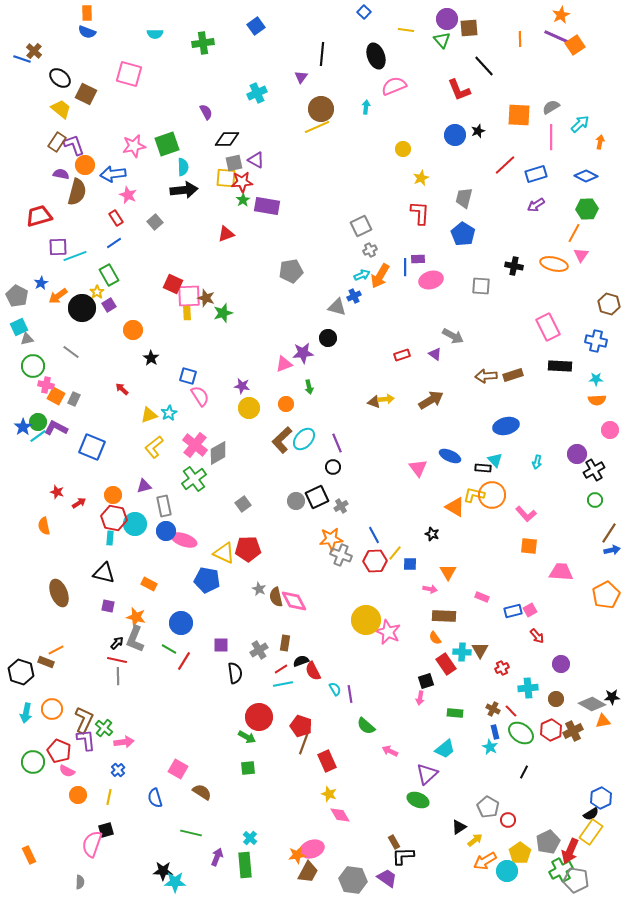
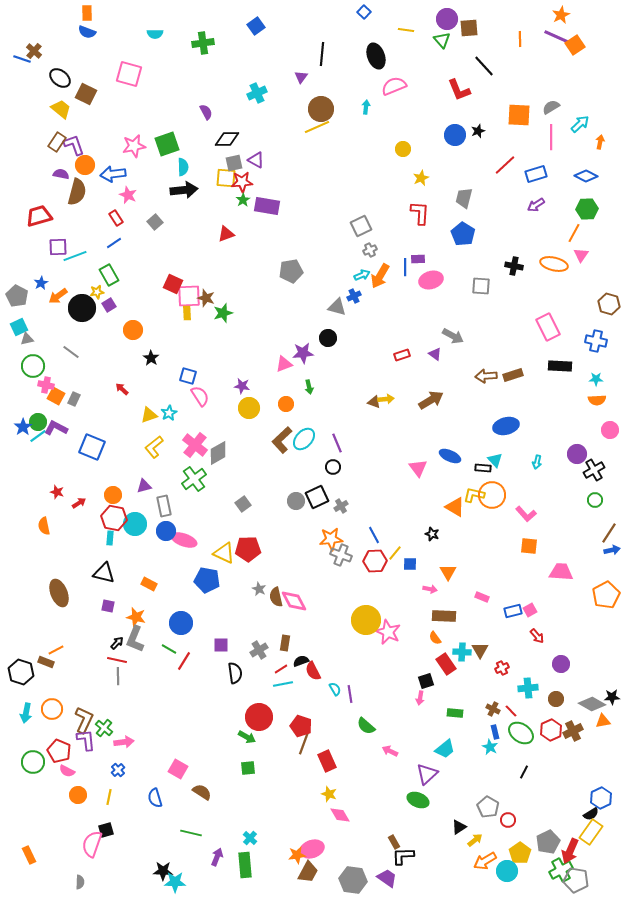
yellow star at (97, 292): rotated 24 degrees clockwise
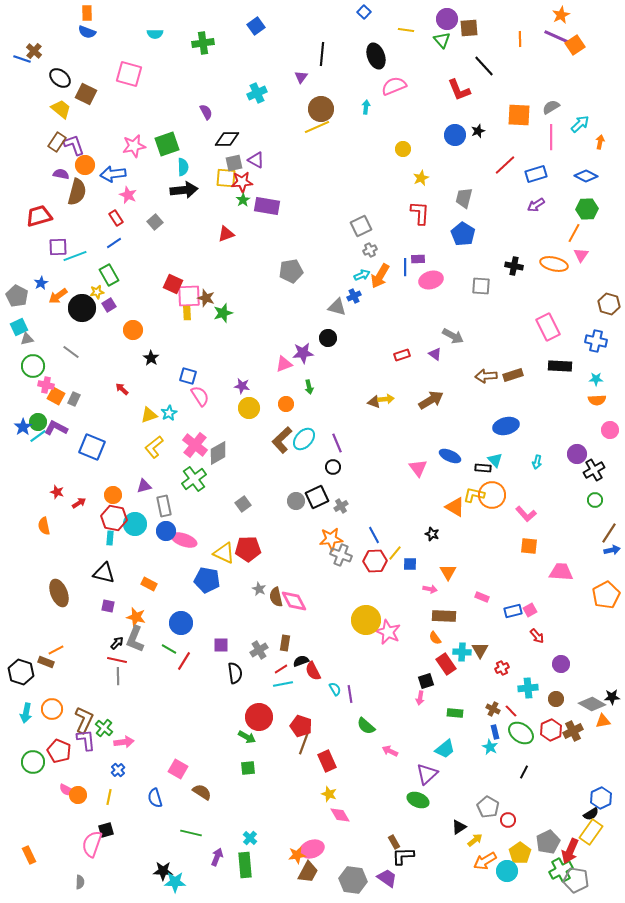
pink semicircle at (67, 771): moved 19 px down
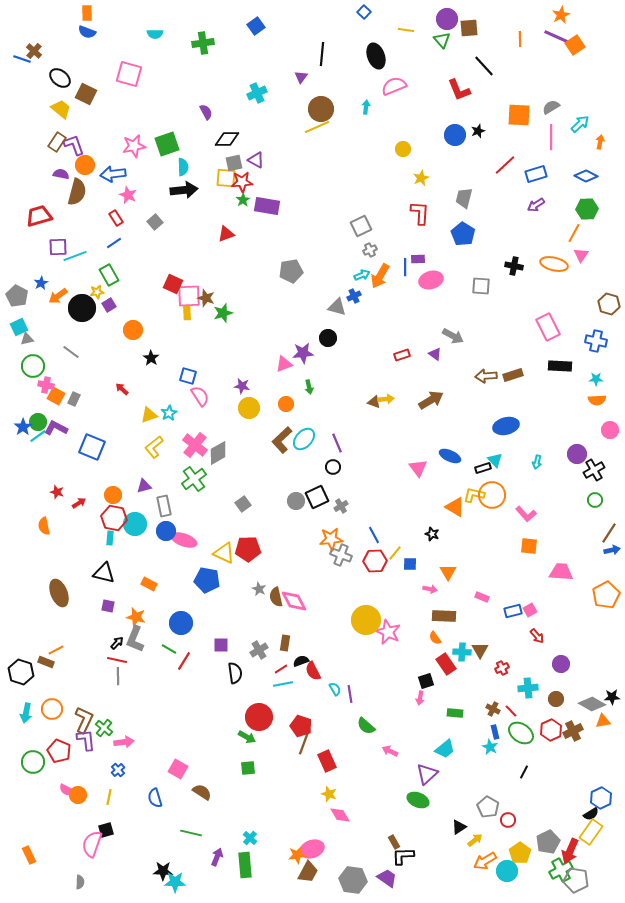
black rectangle at (483, 468): rotated 21 degrees counterclockwise
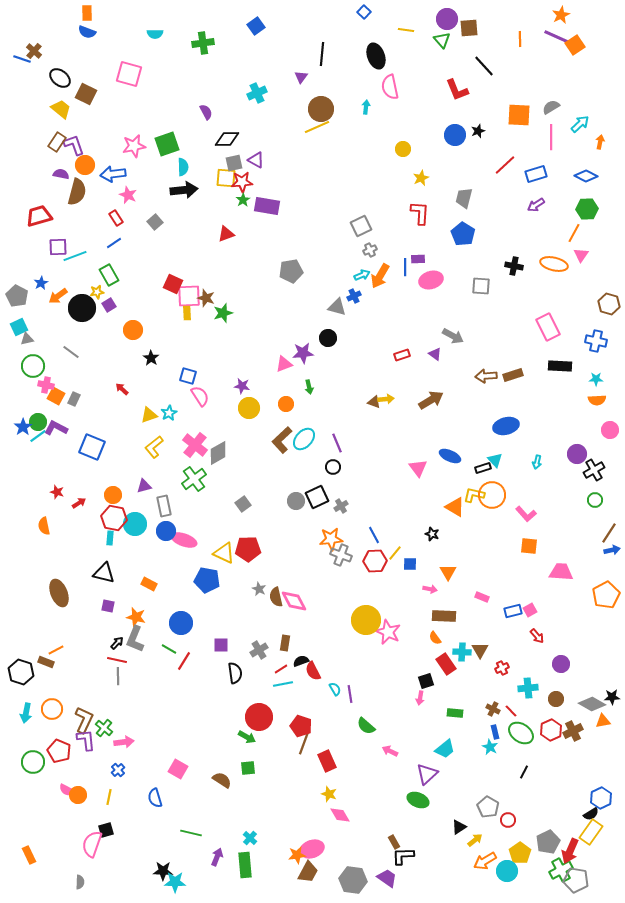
pink semicircle at (394, 86): moved 4 px left, 1 px down; rotated 80 degrees counterclockwise
red L-shape at (459, 90): moved 2 px left
brown semicircle at (202, 792): moved 20 px right, 12 px up
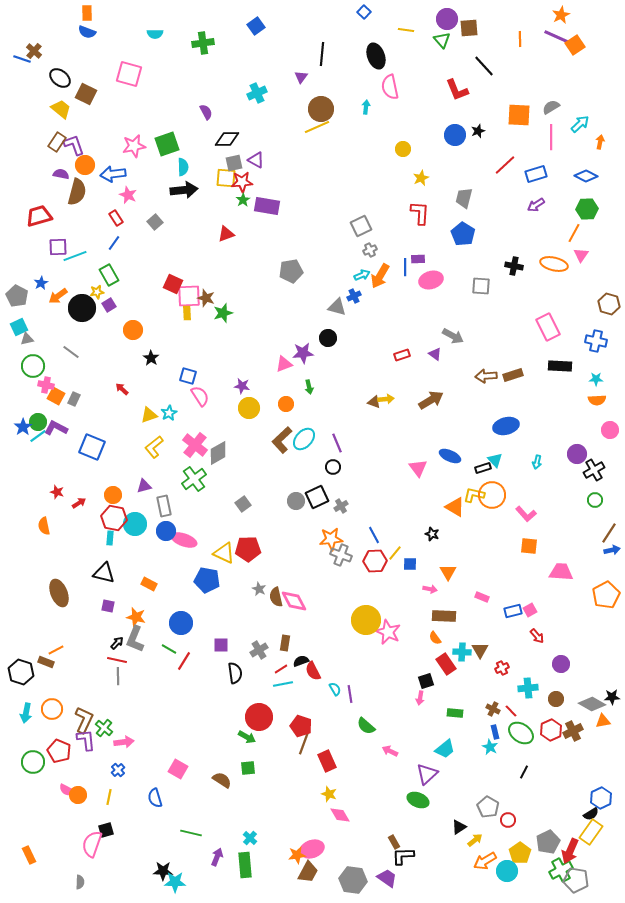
blue line at (114, 243): rotated 21 degrees counterclockwise
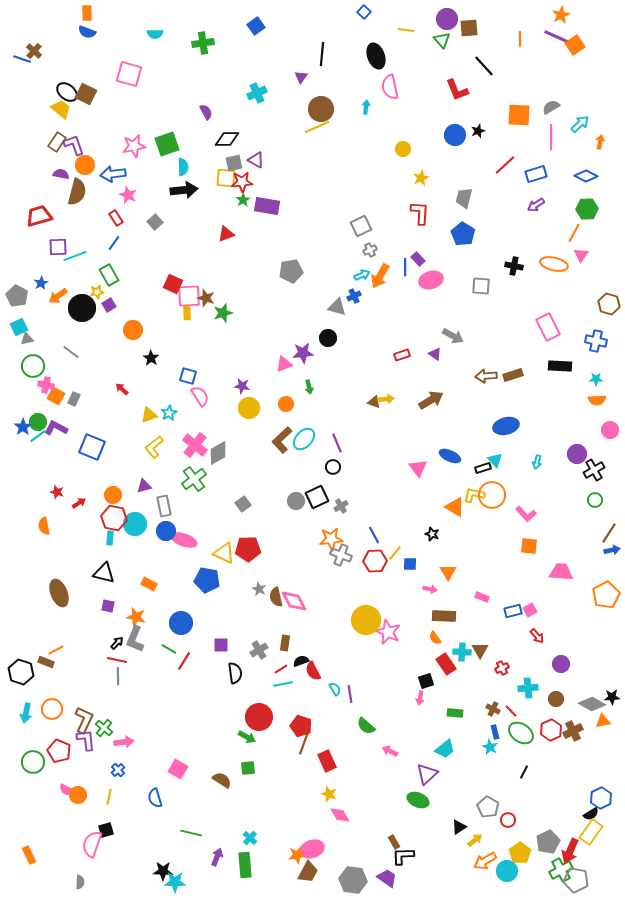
black ellipse at (60, 78): moved 7 px right, 14 px down
purple rectangle at (418, 259): rotated 48 degrees clockwise
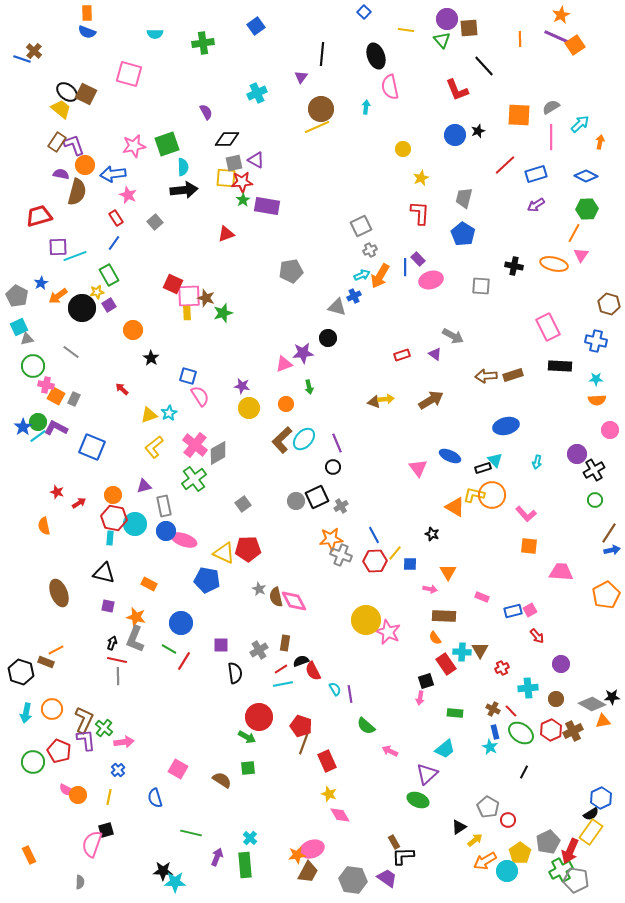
black arrow at (117, 643): moved 5 px left; rotated 24 degrees counterclockwise
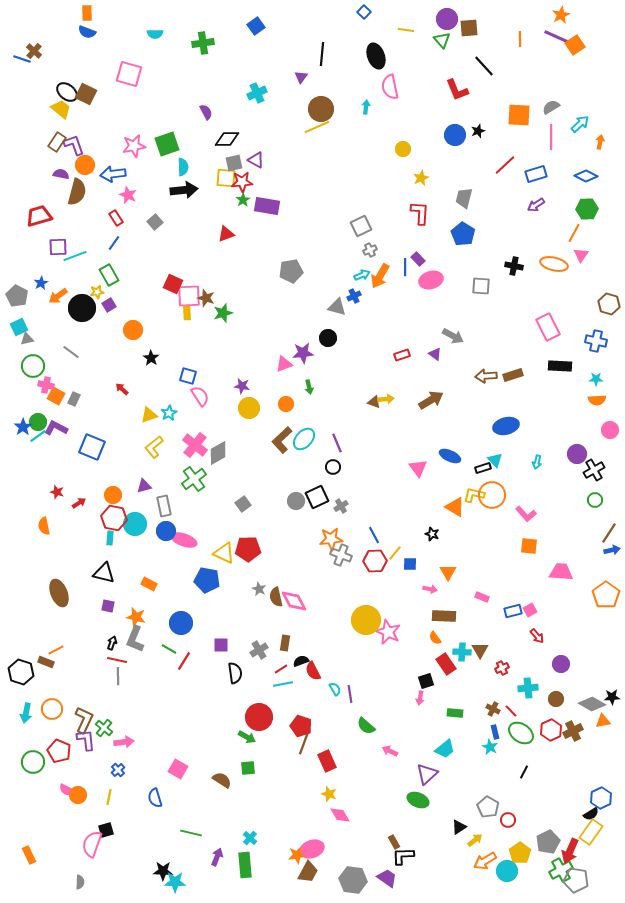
orange pentagon at (606, 595): rotated 8 degrees counterclockwise
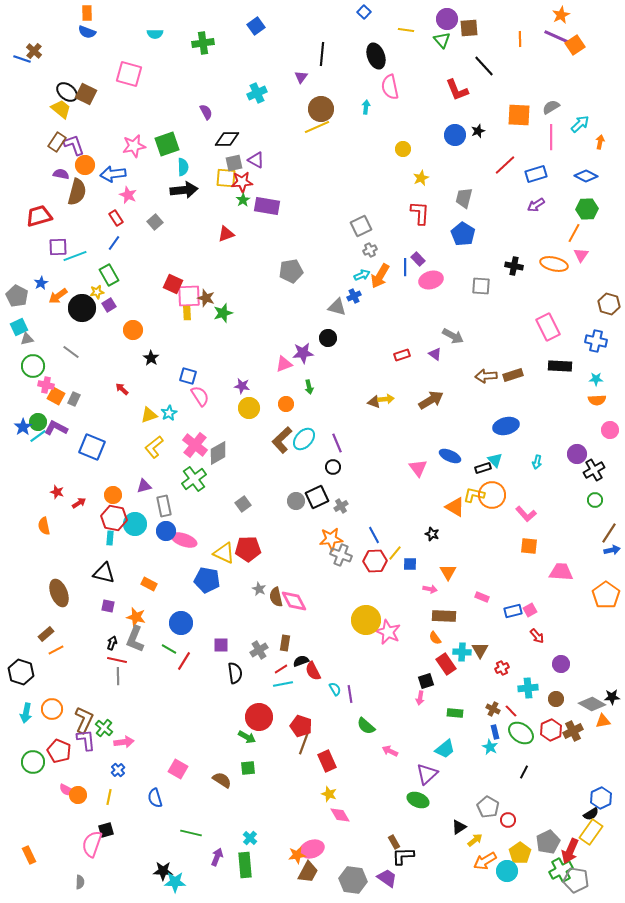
brown rectangle at (46, 662): moved 28 px up; rotated 63 degrees counterclockwise
